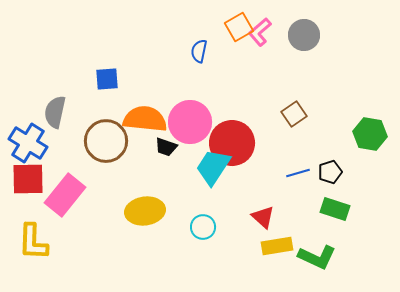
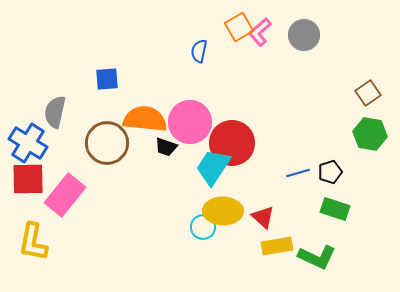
brown square: moved 74 px right, 21 px up
brown circle: moved 1 px right, 2 px down
yellow ellipse: moved 78 px right; rotated 9 degrees clockwise
yellow L-shape: rotated 9 degrees clockwise
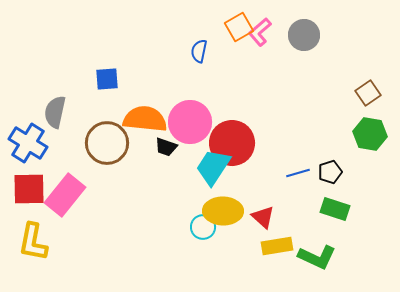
red square: moved 1 px right, 10 px down
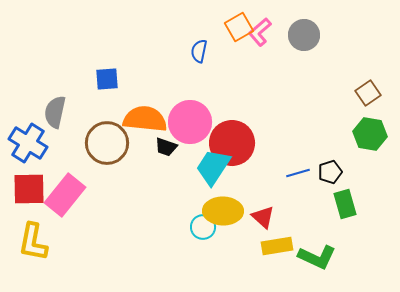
green rectangle: moved 10 px right, 5 px up; rotated 56 degrees clockwise
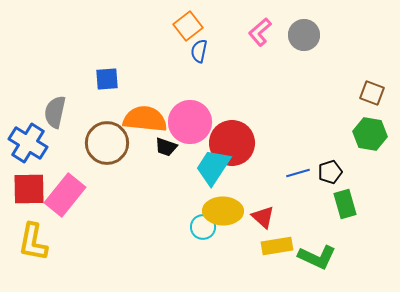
orange square: moved 51 px left, 1 px up; rotated 8 degrees counterclockwise
brown square: moved 4 px right; rotated 35 degrees counterclockwise
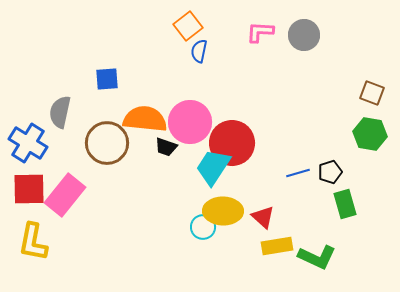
pink L-shape: rotated 44 degrees clockwise
gray semicircle: moved 5 px right
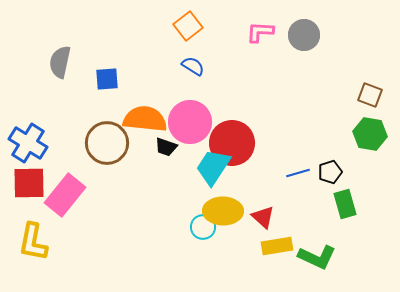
blue semicircle: moved 6 px left, 15 px down; rotated 110 degrees clockwise
brown square: moved 2 px left, 2 px down
gray semicircle: moved 50 px up
red square: moved 6 px up
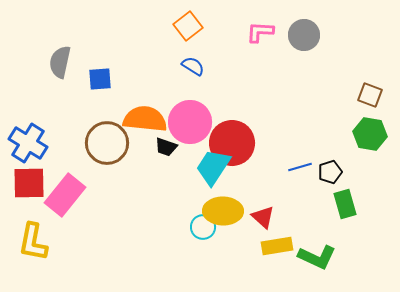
blue square: moved 7 px left
blue line: moved 2 px right, 6 px up
